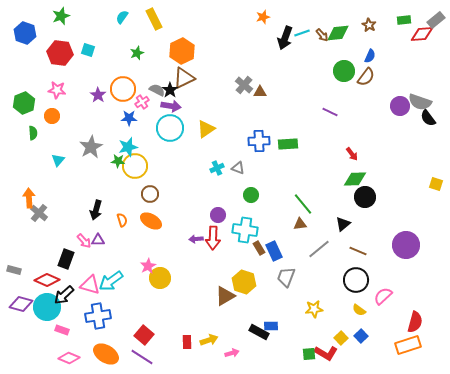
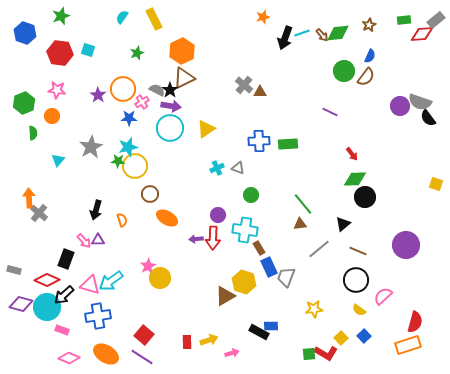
brown star at (369, 25): rotated 16 degrees clockwise
orange ellipse at (151, 221): moved 16 px right, 3 px up
blue rectangle at (274, 251): moved 5 px left, 16 px down
blue square at (361, 336): moved 3 px right
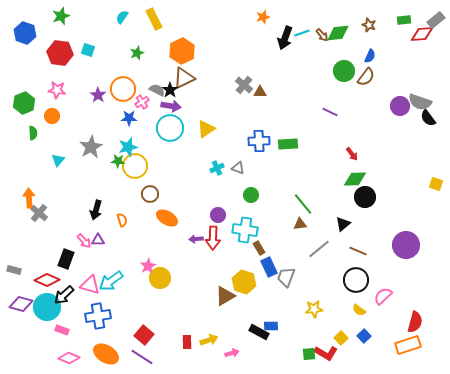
brown star at (369, 25): rotated 24 degrees counterclockwise
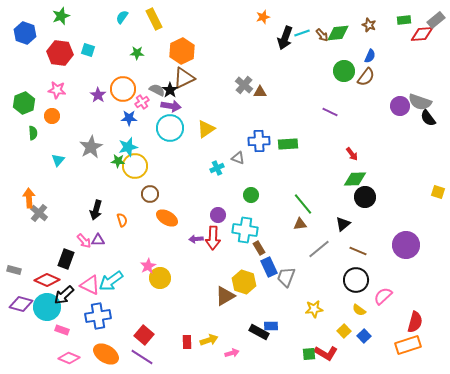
green star at (137, 53): rotated 24 degrees clockwise
gray triangle at (238, 168): moved 10 px up
yellow square at (436, 184): moved 2 px right, 8 px down
pink triangle at (90, 285): rotated 10 degrees clockwise
yellow square at (341, 338): moved 3 px right, 7 px up
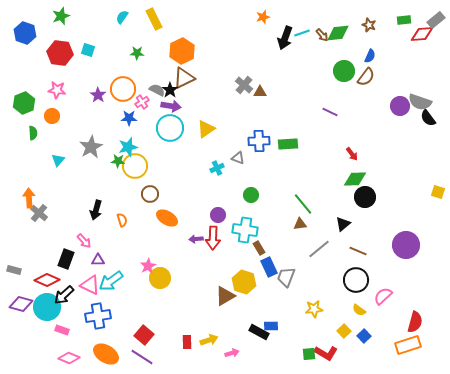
purple triangle at (98, 240): moved 20 px down
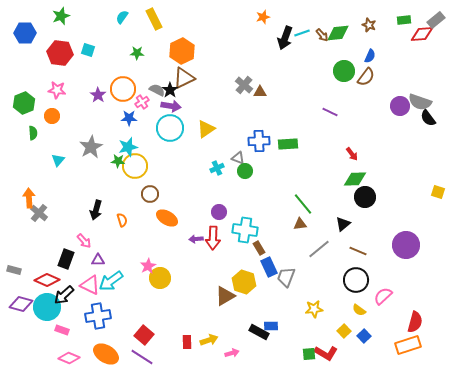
blue hexagon at (25, 33): rotated 20 degrees counterclockwise
green circle at (251, 195): moved 6 px left, 24 px up
purple circle at (218, 215): moved 1 px right, 3 px up
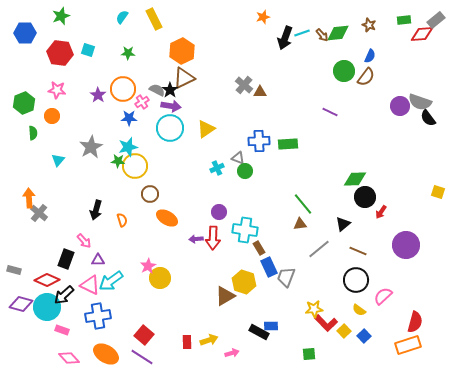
green star at (137, 53): moved 9 px left
red arrow at (352, 154): moved 29 px right, 58 px down; rotated 72 degrees clockwise
red L-shape at (326, 353): moved 30 px up; rotated 15 degrees clockwise
pink diamond at (69, 358): rotated 25 degrees clockwise
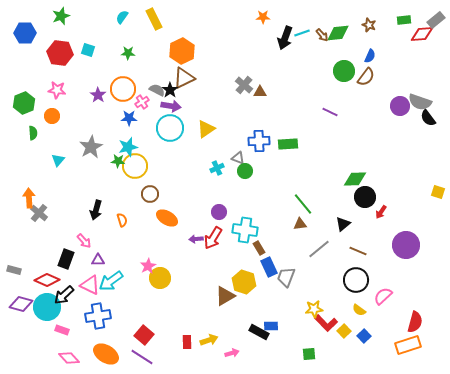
orange star at (263, 17): rotated 16 degrees clockwise
red arrow at (213, 238): rotated 30 degrees clockwise
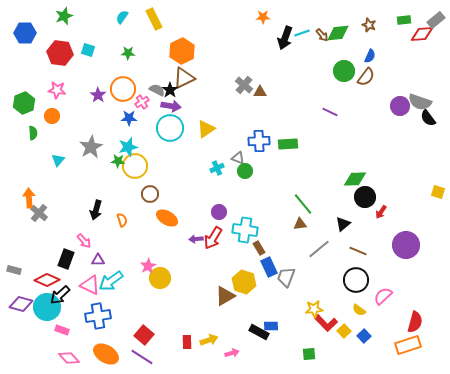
green star at (61, 16): moved 3 px right
black arrow at (64, 295): moved 4 px left
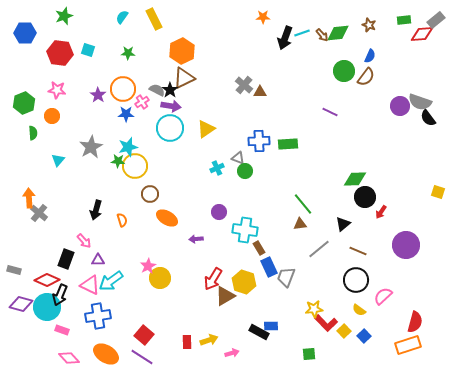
blue star at (129, 118): moved 3 px left, 4 px up
red arrow at (213, 238): moved 41 px down
black arrow at (60, 295): rotated 25 degrees counterclockwise
